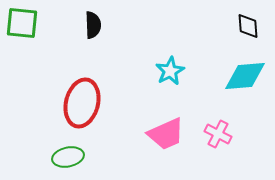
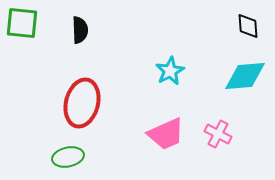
black semicircle: moved 13 px left, 5 px down
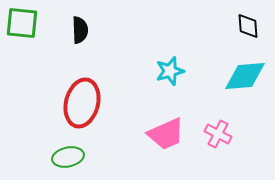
cyan star: rotated 12 degrees clockwise
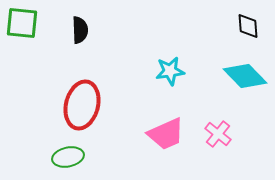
cyan star: rotated 8 degrees clockwise
cyan diamond: rotated 51 degrees clockwise
red ellipse: moved 2 px down
pink cross: rotated 12 degrees clockwise
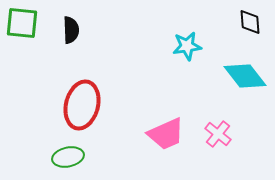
black diamond: moved 2 px right, 4 px up
black semicircle: moved 9 px left
cyan star: moved 17 px right, 25 px up
cyan diamond: rotated 6 degrees clockwise
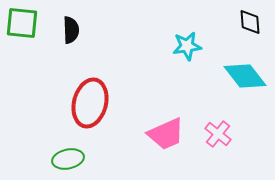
red ellipse: moved 8 px right, 2 px up
green ellipse: moved 2 px down
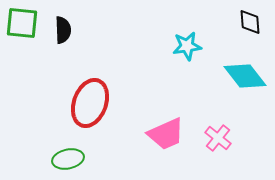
black semicircle: moved 8 px left
red ellipse: rotated 6 degrees clockwise
pink cross: moved 4 px down
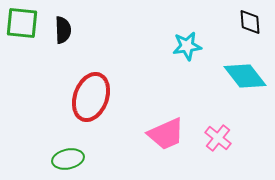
red ellipse: moved 1 px right, 6 px up
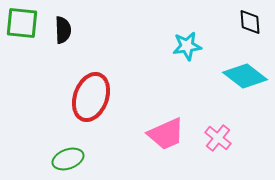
cyan diamond: rotated 15 degrees counterclockwise
green ellipse: rotated 8 degrees counterclockwise
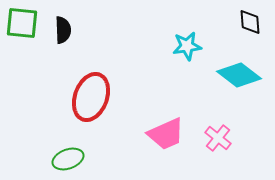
cyan diamond: moved 6 px left, 1 px up
